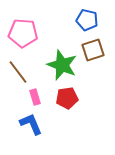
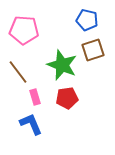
pink pentagon: moved 1 px right, 3 px up
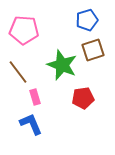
blue pentagon: rotated 30 degrees counterclockwise
red pentagon: moved 16 px right
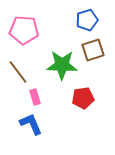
green star: rotated 20 degrees counterclockwise
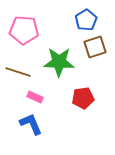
blue pentagon: moved 1 px left; rotated 15 degrees counterclockwise
brown square: moved 2 px right, 3 px up
green star: moved 3 px left, 3 px up
brown line: rotated 35 degrees counterclockwise
pink rectangle: rotated 49 degrees counterclockwise
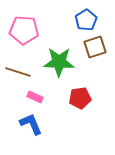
red pentagon: moved 3 px left
